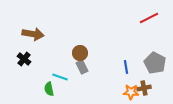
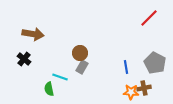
red line: rotated 18 degrees counterclockwise
gray rectangle: rotated 56 degrees clockwise
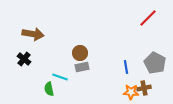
red line: moved 1 px left
gray rectangle: rotated 48 degrees clockwise
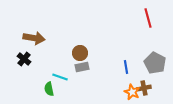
red line: rotated 60 degrees counterclockwise
brown arrow: moved 1 px right, 4 px down
orange star: moved 1 px right; rotated 21 degrees clockwise
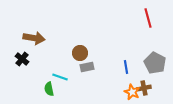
black cross: moved 2 px left
gray rectangle: moved 5 px right
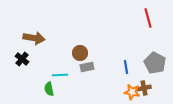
cyan line: moved 2 px up; rotated 21 degrees counterclockwise
orange star: rotated 14 degrees counterclockwise
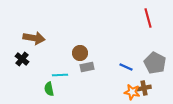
blue line: rotated 56 degrees counterclockwise
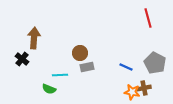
brown arrow: rotated 95 degrees counterclockwise
green semicircle: rotated 56 degrees counterclockwise
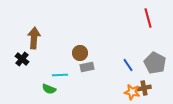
blue line: moved 2 px right, 2 px up; rotated 32 degrees clockwise
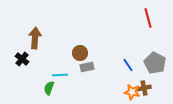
brown arrow: moved 1 px right
green semicircle: moved 1 px up; rotated 88 degrees clockwise
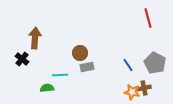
green semicircle: moved 2 px left; rotated 64 degrees clockwise
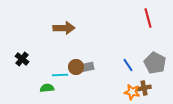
brown arrow: moved 29 px right, 10 px up; rotated 85 degrees clockwise
brown circle: moved 4 px left, 14 px down
